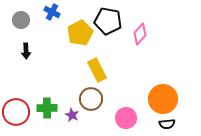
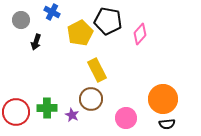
black arrow: moved 10 px right, 9 px up; rotated 21 degrees clockwise
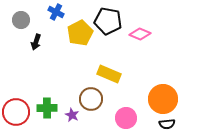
blue cross: moved 4 px right
pink diamond: rotated 70 degrees clockwise
yellow rectangle: moved 12 px right, 4 px down; rotated 40 degrees counterclockwise
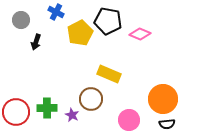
pink circle: moved 3 px right, 2 px down
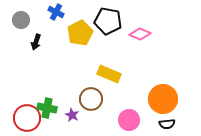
green cross: rotated 12 degrees clockwise
red circle: moved 11 px right, 6 px down
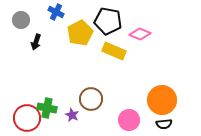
yellow rectangle: moved 5 px right, 23 px up
orange circle: moved 1 px left, 1 px down
black semicircle: moved 3 px left
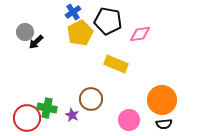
blue cross: moved 17 px right; rotated 28 degrees clockwise
gray circle: moved 4 px right, 12 px down
pink diamond: rotated 30 degrees counterclockwise
black arrow: rotated 28 degrees clockwise
yellow rectangle: moved 2 px right, 13 px down
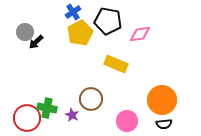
pink circle: moved 2 px left, 1 px down
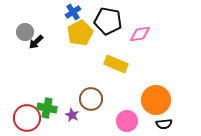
orange circle: moved 6 px left
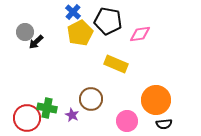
blue cross: rotated 14 degrees counterclockwise
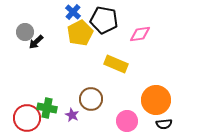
black pentagon: moved 4 px left, 1 px up
